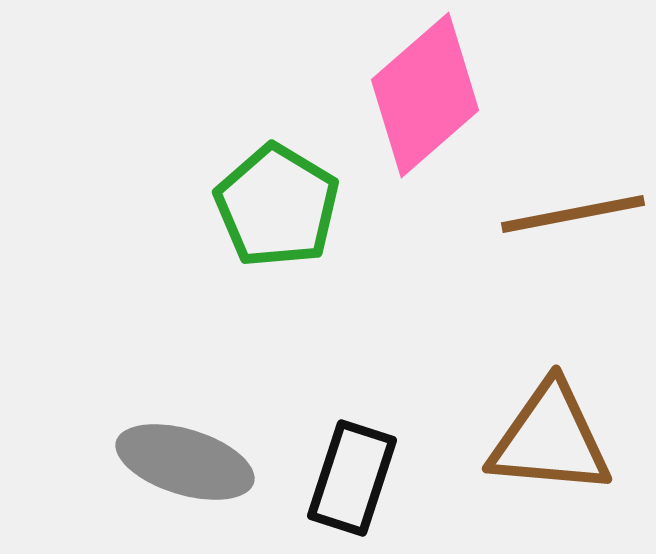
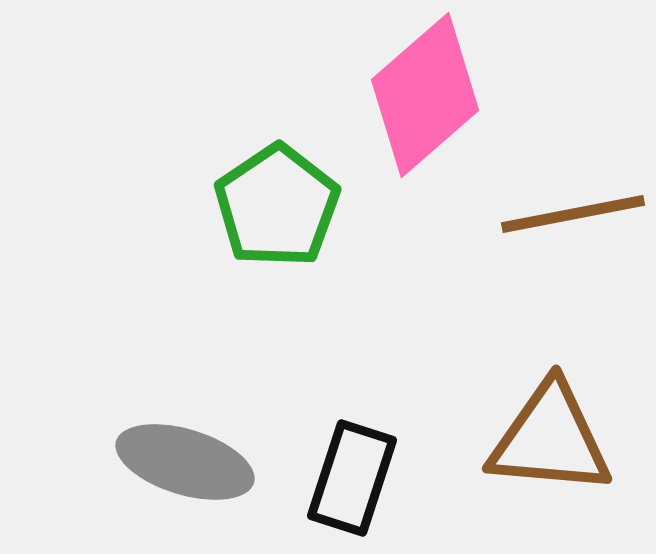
green pentagon: rotated 7 degrees clockwise
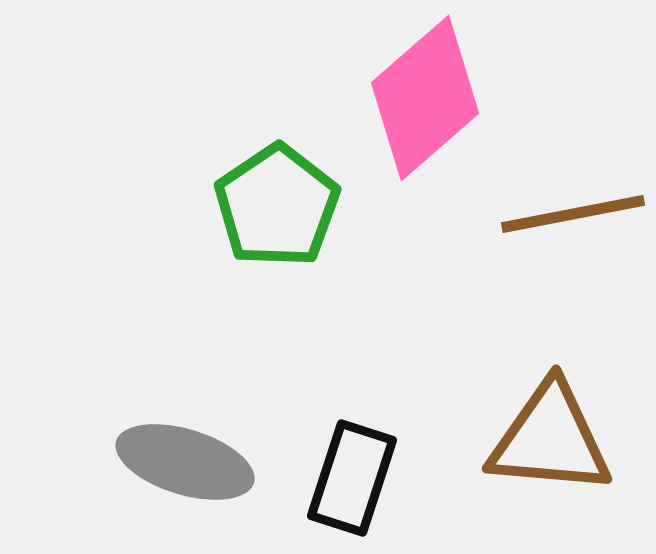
pink diamond: moved 3 px down
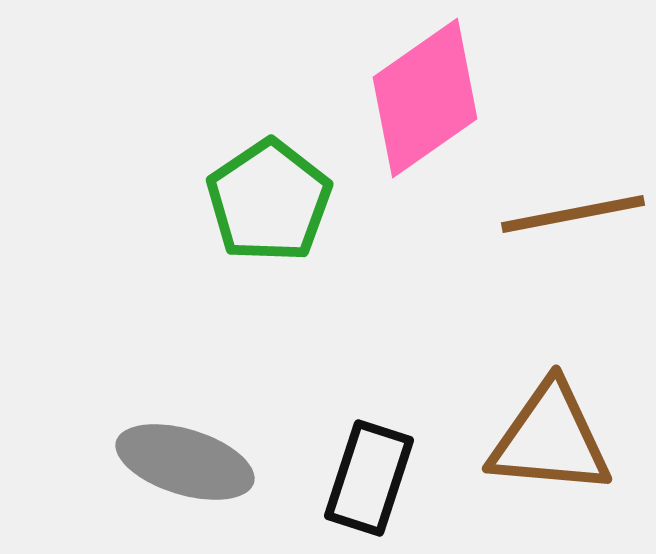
pink diamond: rotated 6 degrees clockwise
green pentagon: moved 8 px left, 5 px up
black rectangle: moved 17 px right
